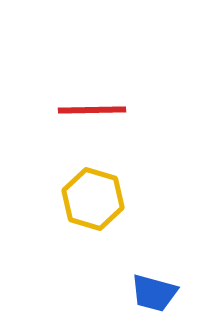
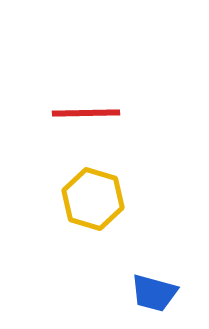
red line: moved 6 px left, 3 px down
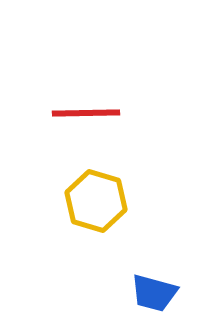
yellow hexagon: moved 3 px right, 2 px down
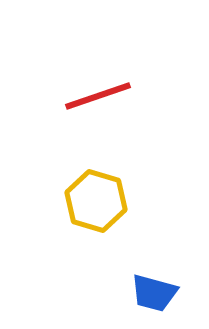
red line: moved 12 px right, 17 px up; rotated 18 degrees counterclockwise
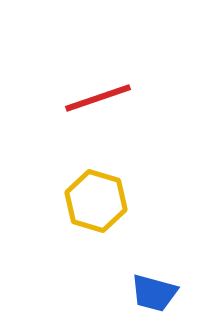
red line: moved 2 px down
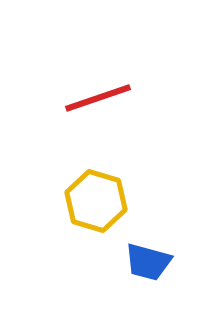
blue trapezoid: moved 6 px left, 31 px up
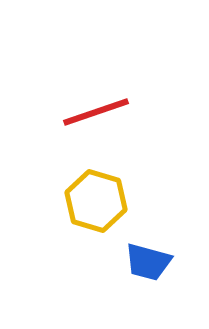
red line: moved 2 px left, 14 px down
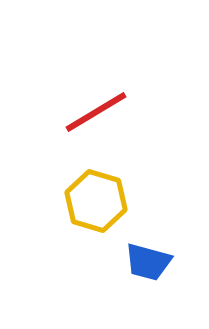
red line: rotated 12 degrees counterclockwise
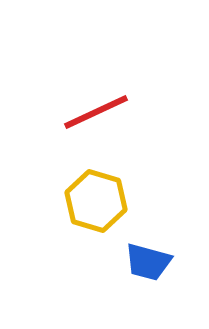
red line: rotated 6 degrees clockwise
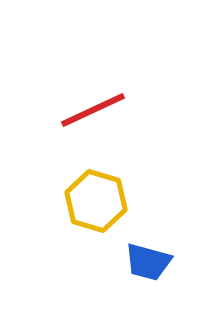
red line: moved 3 px left, 2 px up
